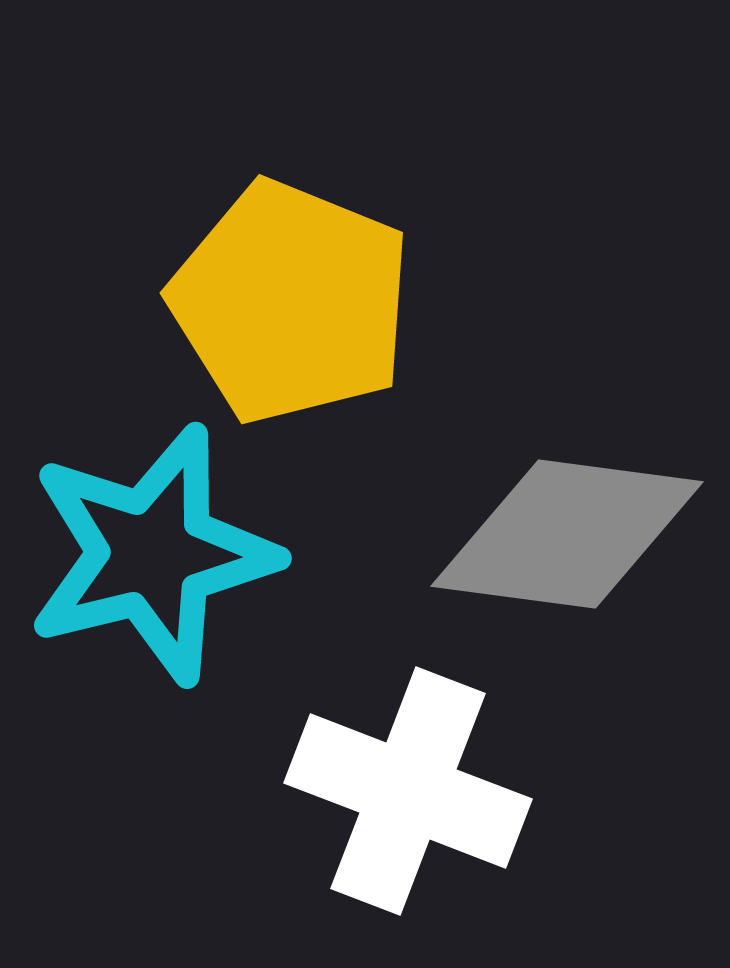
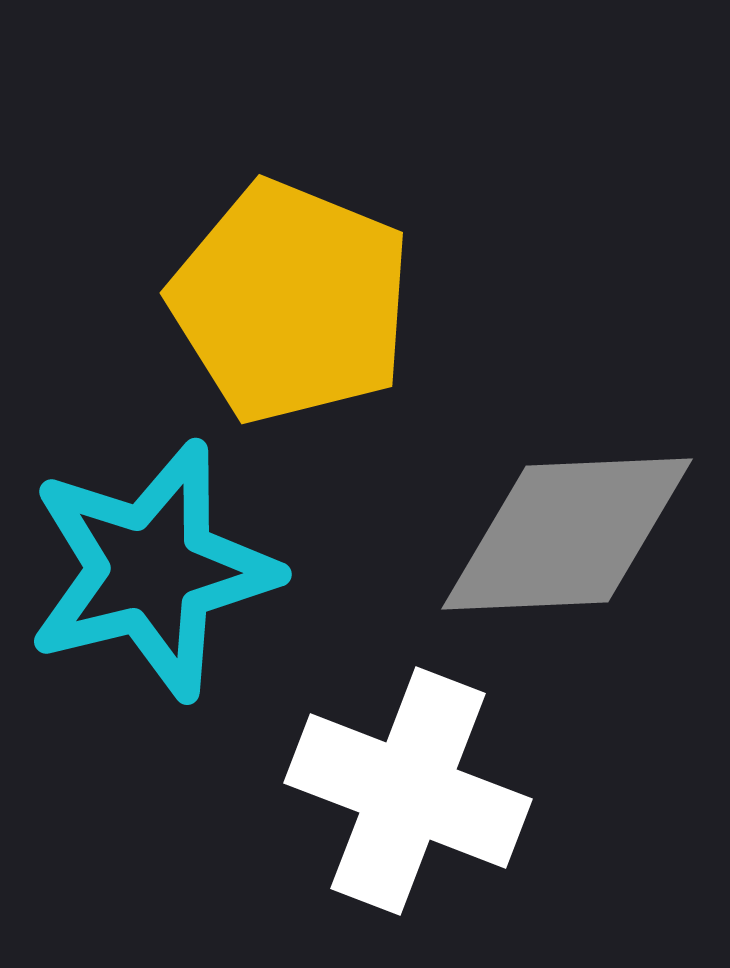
gray diamond: rotated 10 degrees counterclockwise
cyan star: moved 16 px down
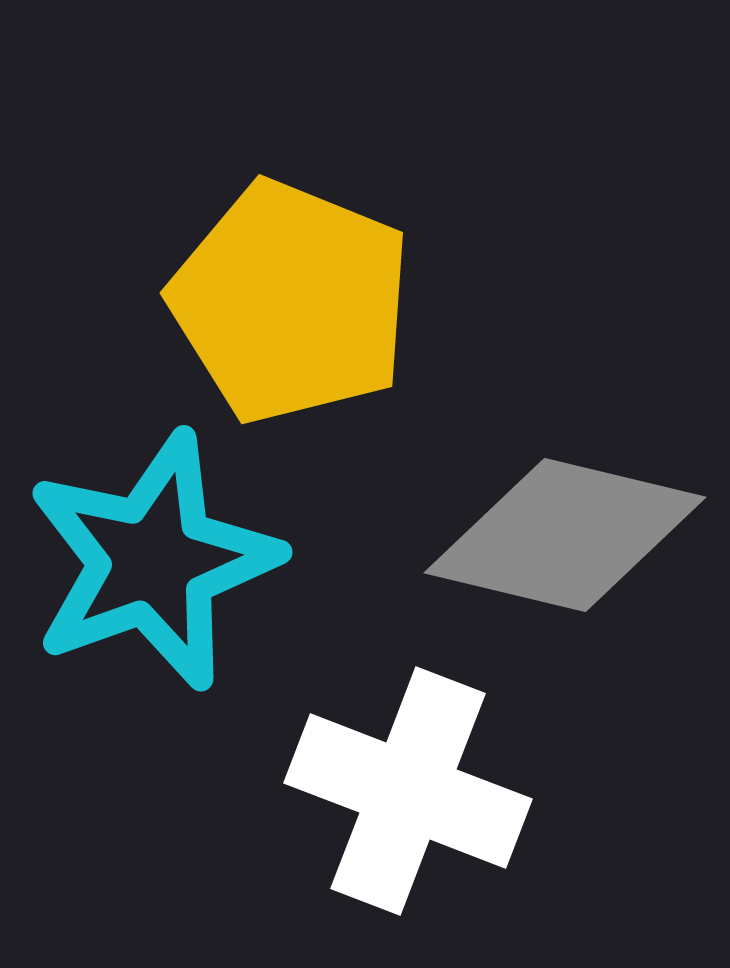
gray diamond: moved 2 px left, 1 px down; rotated 16 degrees clockwise
cyan star: moved 1 px right, 9 px up; rotated 6 degrees counterclockwise
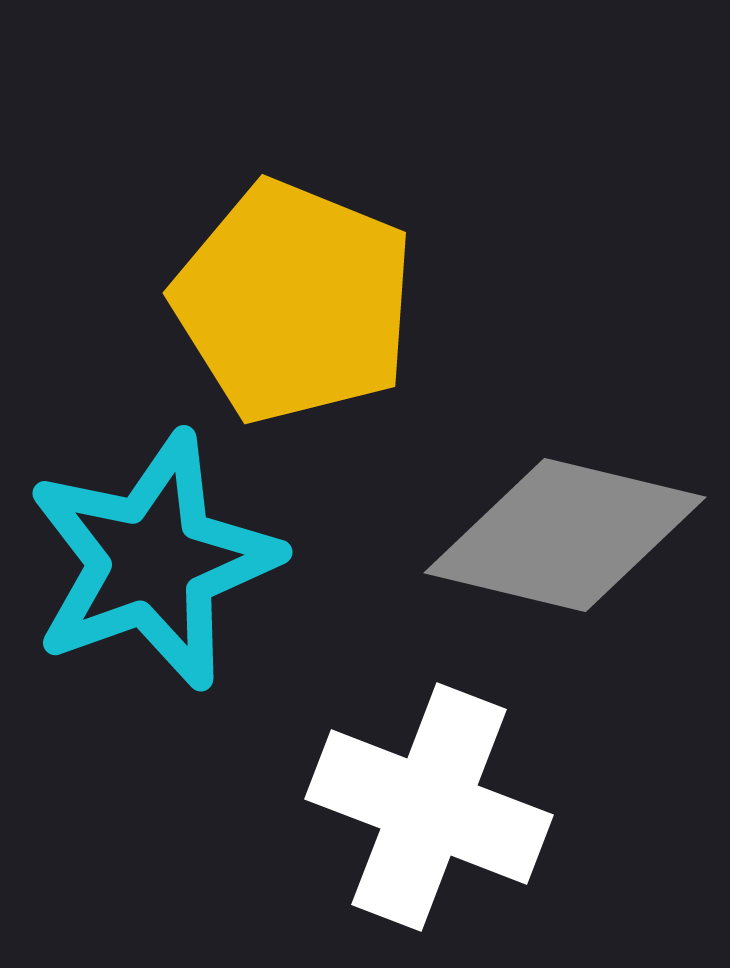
yellow pentagon: moved 3 px right
white cross: moved 21 px right, 16 px down
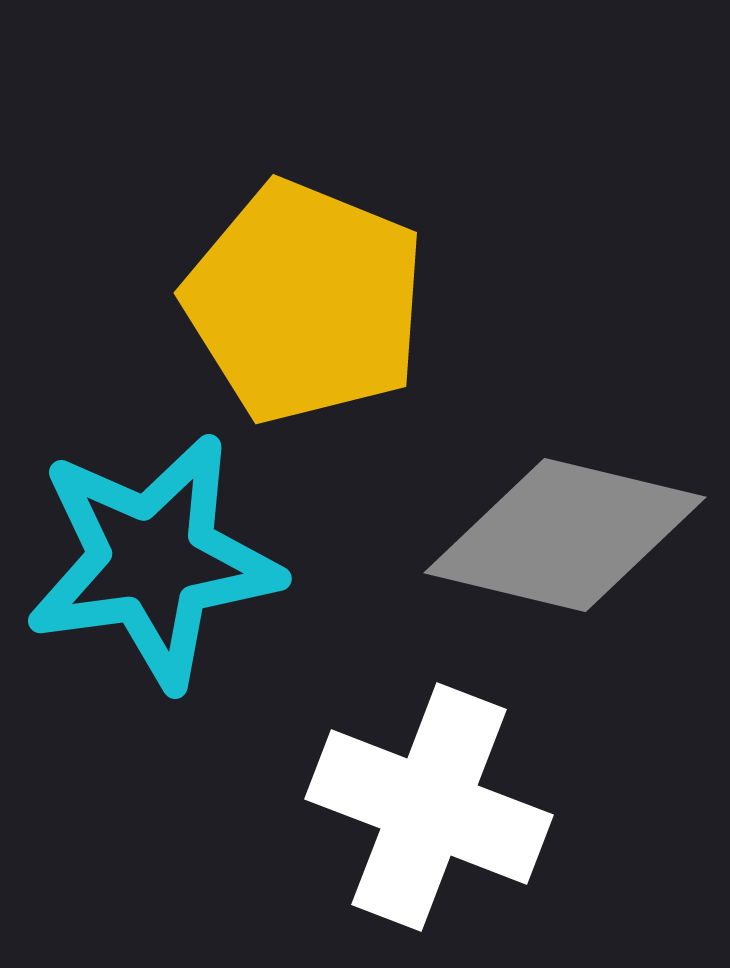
yellow pentagon: moved 11 px right
cyan star: rotated 12 degrees clockwise
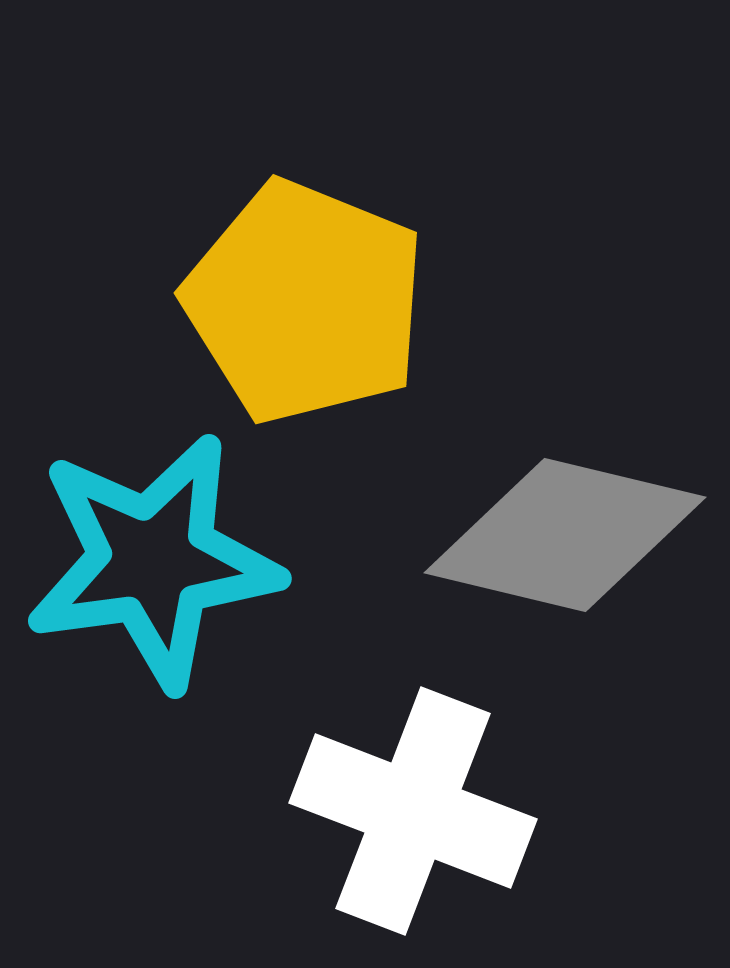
white cross: moved 16 px left, 4 px down
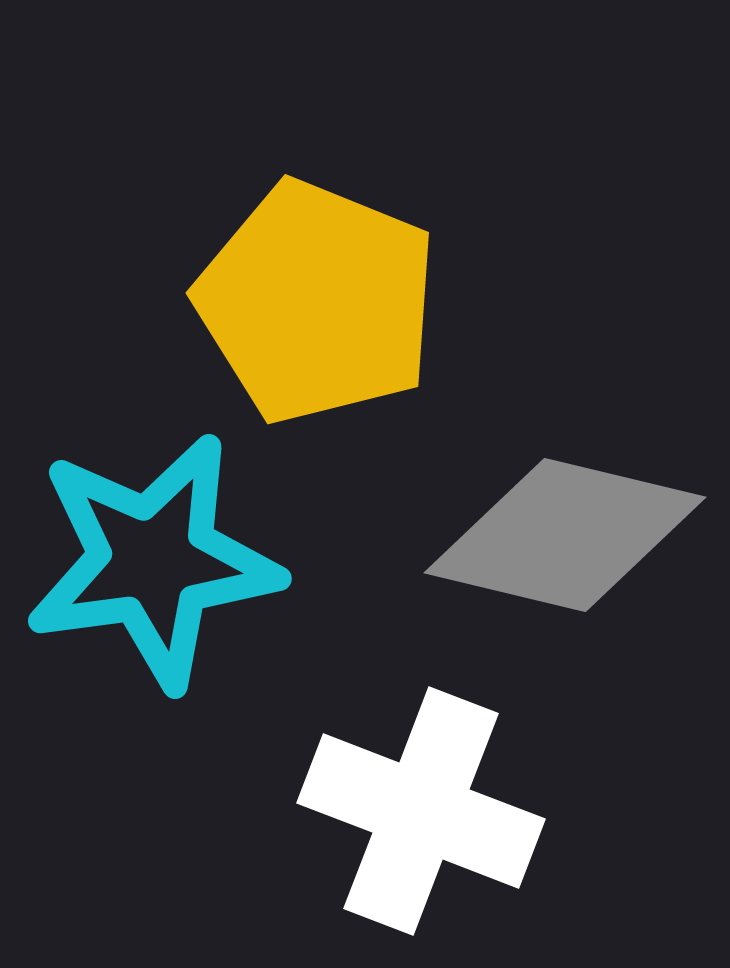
yellow pentagon: moved 12 px right
white cross: moved 8 px right
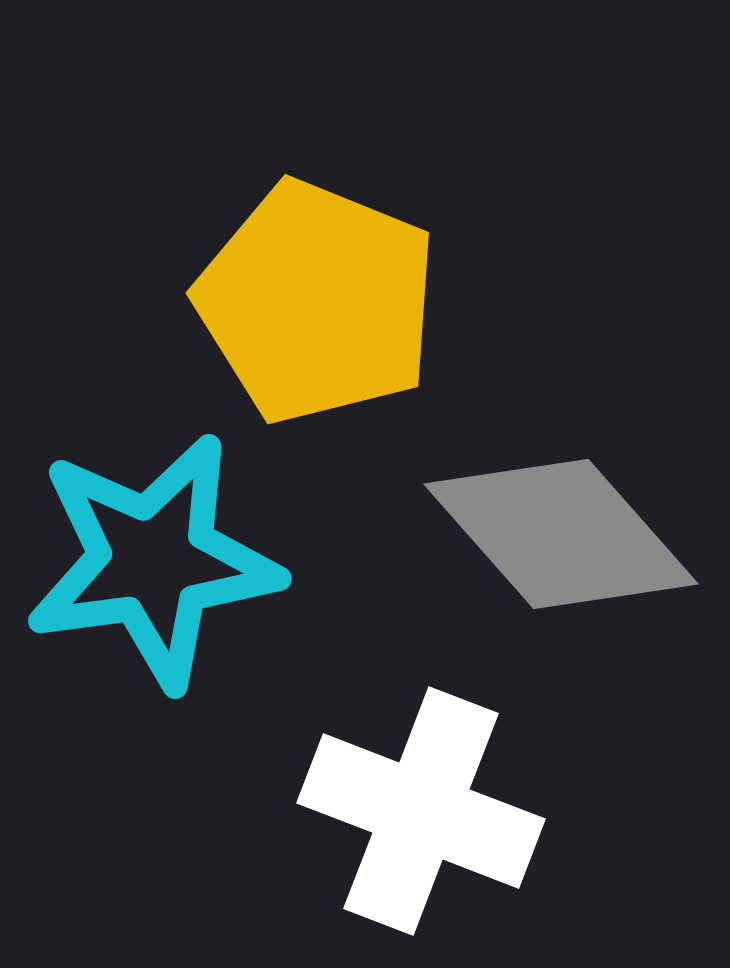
gray diamond: moved 4 px left, 1 px up; rotated 35 degrees clockwise
